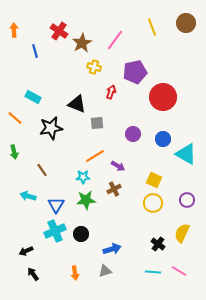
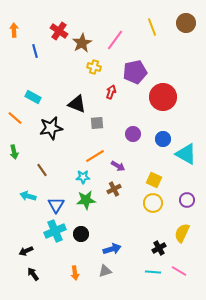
black cross at (158, 244): moved 1 px right, 4 px down; rotated 24 degrees clockwise
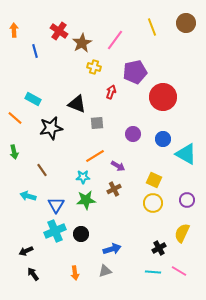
cyan rectangle at (33, 97): moved 2 px down
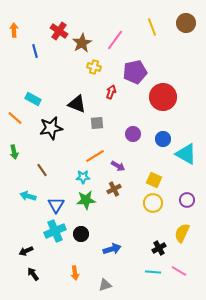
gray triangle at (105, 271): moved 14 px down
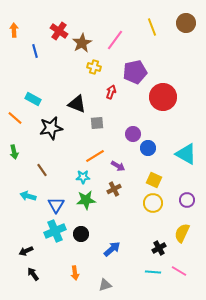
blue circle at (163, 139): moved 15 px left, 9 px down
blue arrow at (112, 249): rotated 24 degrees counterclockwise
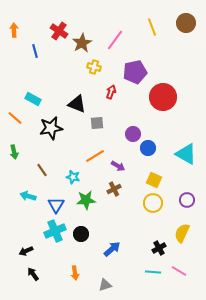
cyan star at (83, 177): moved 10 px left; rotated 16 degrees clockwise
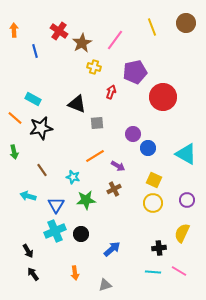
black star at (51, 128): moved 10 px left
black cross at (159, 248): rotated 24 degrees clockwise
black arrow at (26, 251): moved 2 px right; rotated 96 degrees counterclockwise
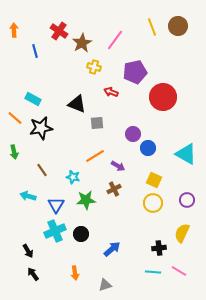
brown circle at (186, 23): moved 8 px left, 3 px down
red arrow at (111, 92): rotated 88 degrees counterclockwise
